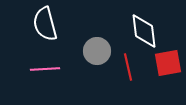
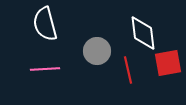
white diamond: moved 1 px left, 2 px down
red line: moved 3 px down
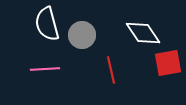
white semicircle: moved 2 px right
white diamond: rotated 27 degrees counterclockwise
gray circle: moved 15 px left, 16 px up
red line: moved 17 px left
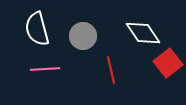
white semicircle: moved 10 px left, 5 px down
gray circle: moved 1 px right, 1 px down
red square: rotated 28 degrees counterclockwise
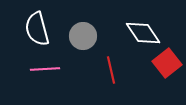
red square: moved 1 px left
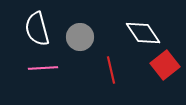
gray circle: moved 3 px left, 1 px down
red square: moved 2 px left, 2 px down
pink line: moved 2 px left, 1 px up
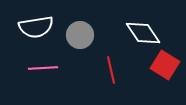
white semicircle: moved 1 px left, 2 px up; rotated 84 degrees counterclockwise
gray circle: moved 2 px up
red square: rotated 20 degrees counterclockwise
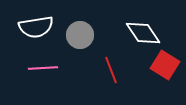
red line: rotated 8 degrees counterclockwise
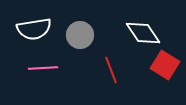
white semicircle: moved 2 px left, 2 px down
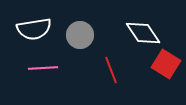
red square: moved 1 px right, 1 px up
